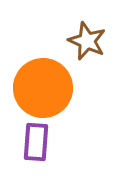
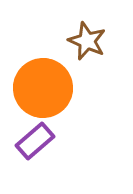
purple rectangle: moved 1 px left, 1 px up; rotated 45 degrees clockwise
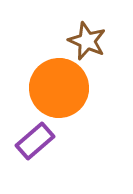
orange circle: moved 16 px right
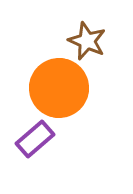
purple rectangle: moved 2 px up
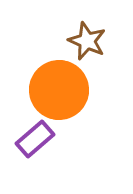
orange circle: moved 2 px down
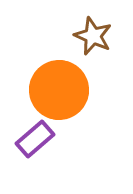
brown star: moved 6 px right, 5 px up
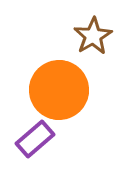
brown star: rotated 18 degrees clockwise
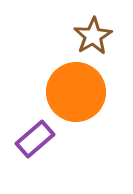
orange circle: moved 17 px right, 2 px down
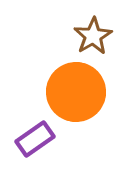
purple rectangle: rotated 6 degrees clockwise
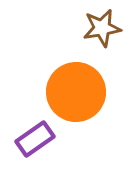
brown star: moved 9 px right, 8 px up; rotated 21 degrees clockwise
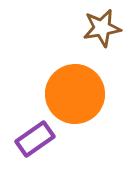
orange circle: moved 1 px left, 2 px down
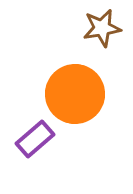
purple rectangle: rotated 6 degrees counterclockwise
